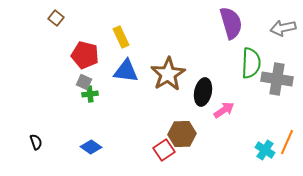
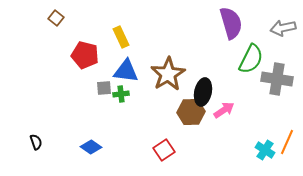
green semicircle: moved 4 px up; rotated 24 degrees clockwise
gray square: moved 20 px right, 6 px down; rotated 28 degrees counterclockwise
green cross: moved 31 px right
brown hexagon: moved 9 px right, 22 px up
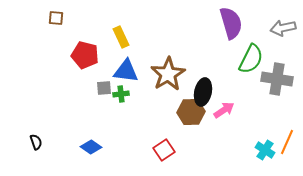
brown square: rotated 35 degrees counterclockwise
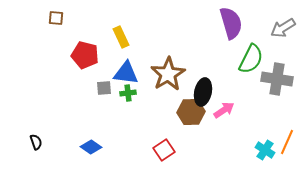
gray arrow: rotated 20 degrees counterclockwise
blue triangle: moved 2 px down
green cross: moved 7 px right, 1 px up
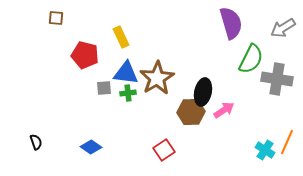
brown star: moved 11 px left, 4 px down
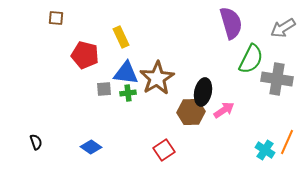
gray square: moved 1 px down
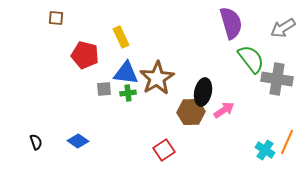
green semicircle: rotated 64 degrees counterclockwise
blue diamond: moved 13 px left, 6 px up
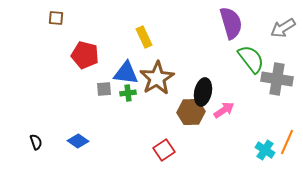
yellow rectangle: moved 23 px right
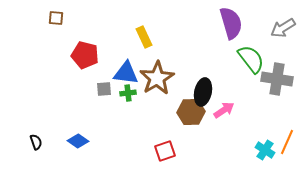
red square: moved 1 px right, 1 px down; rotated 15 degrees clockwise
